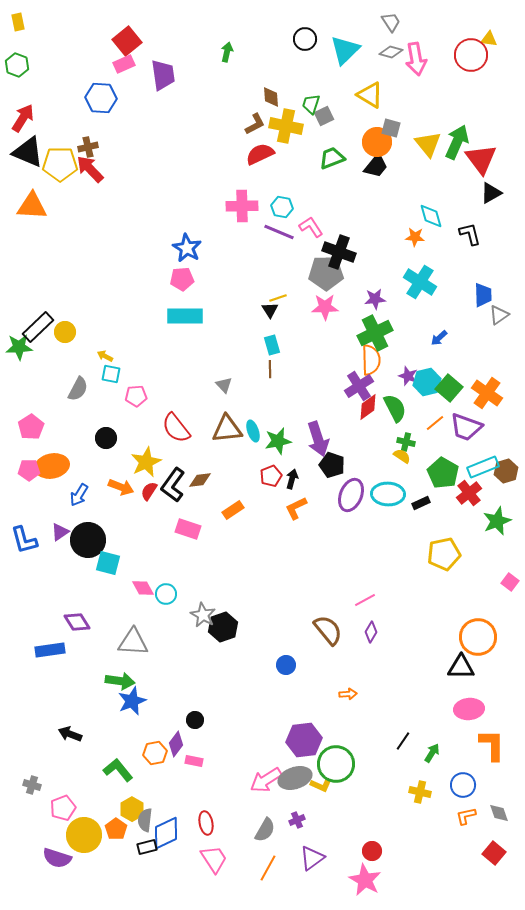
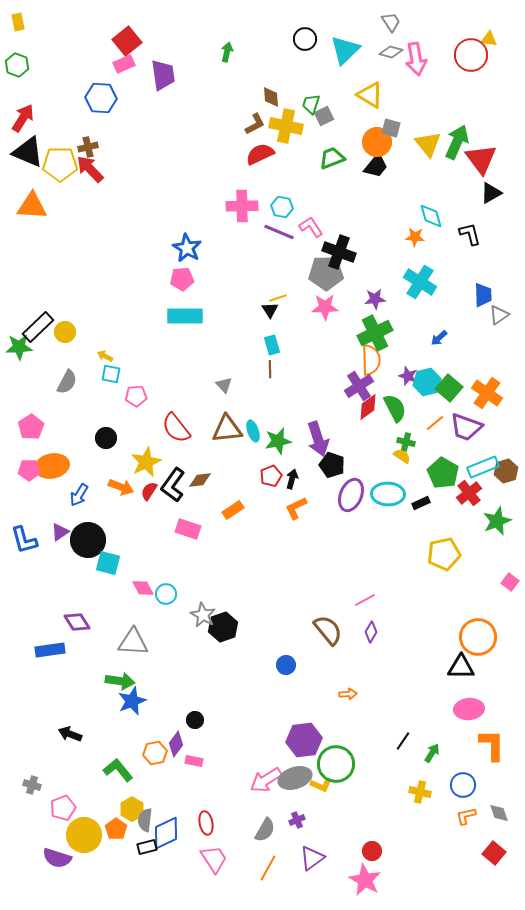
gray semicircle at (78, 389): moved 11 px left, 7 px up
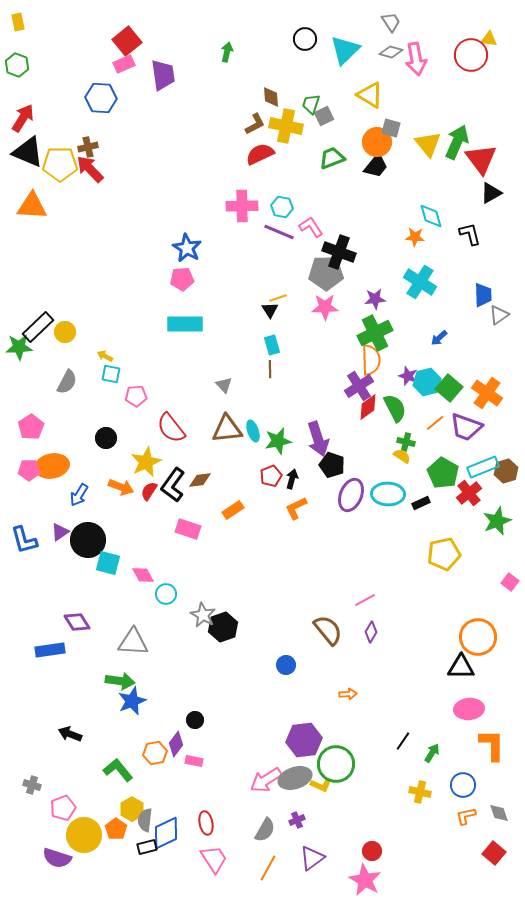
cyan rectangle at (185, 316): moved 8 px down
red semicircle at (176, 428): moved 5 px left
pink diamond at (143, 588): moved 13 px up
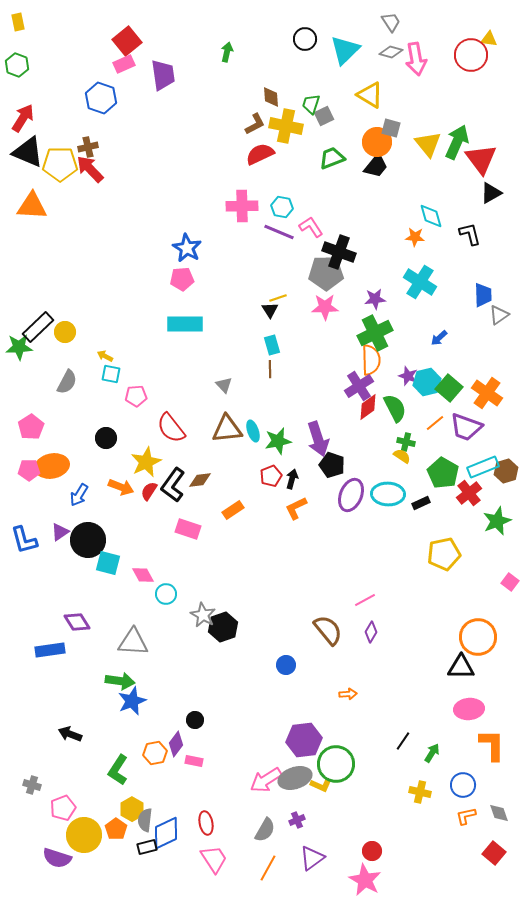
blue hexagon at (101, 98): rotated 16 degrees clockwise
green L-shape at (118, 770): rotated 108 degrees counterclockwise
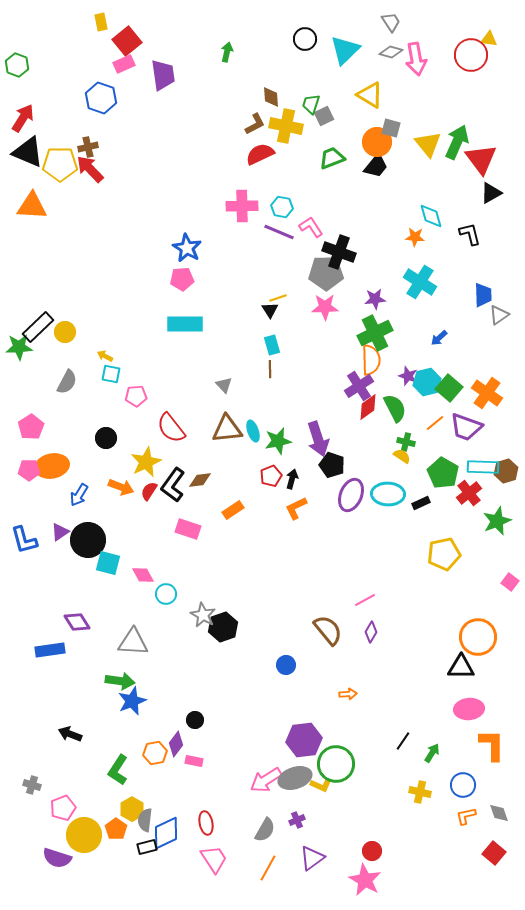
yellow rectangle at (18, 22): moved 83 px right
cyan rectangle at (483, 467): rotated 24 degrees clockwise
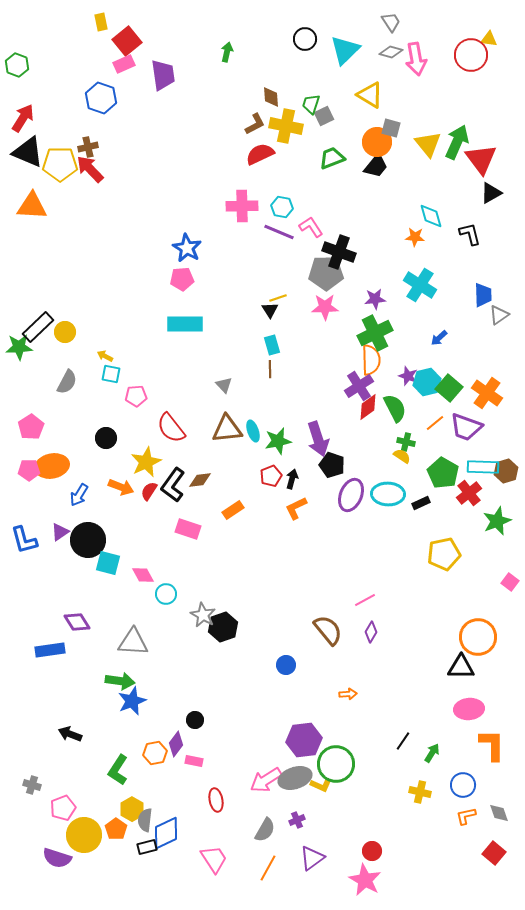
cyan cross at (420, 282): moved 3 px down
red ellipse at (206, 823): moved 10 px right, 23 px up
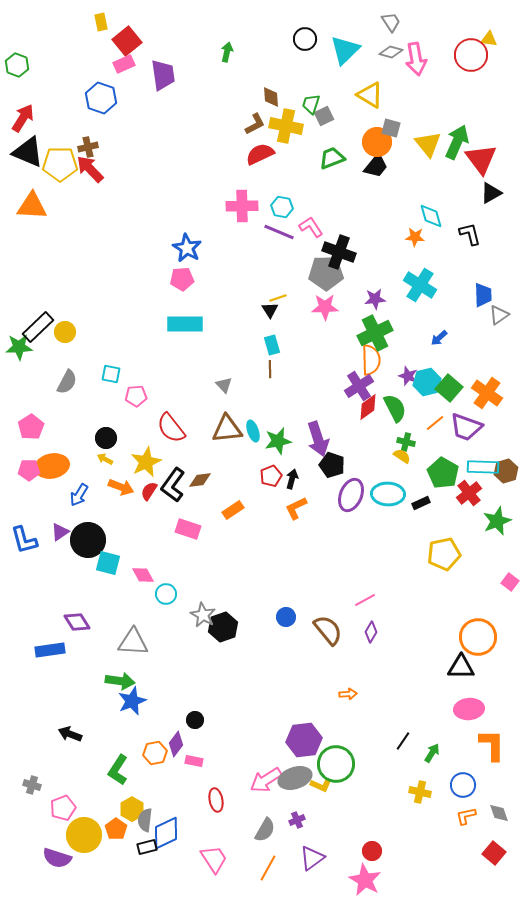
yellow arrow at (105, 356): moved 103 px down
blue circle at (286, 665): moved 48 px up
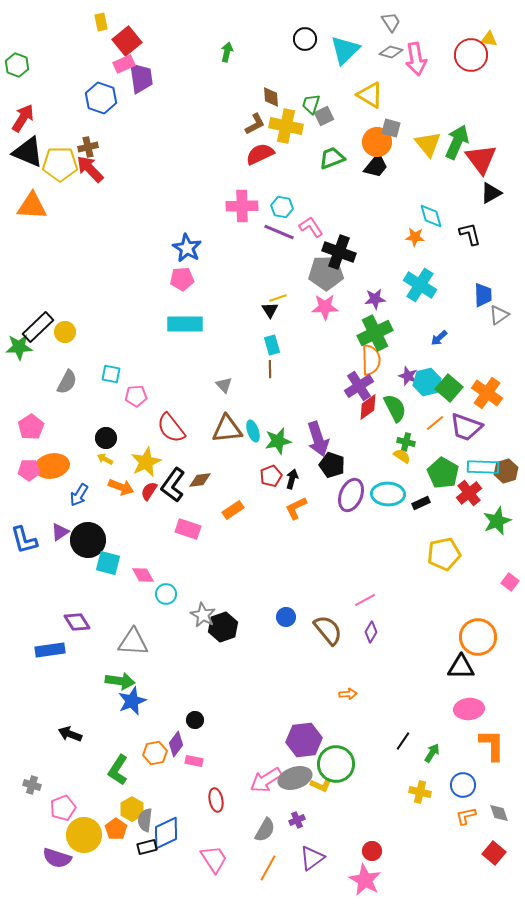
purple trapezoid at (163, 75): moved 22 px left, 3 px down
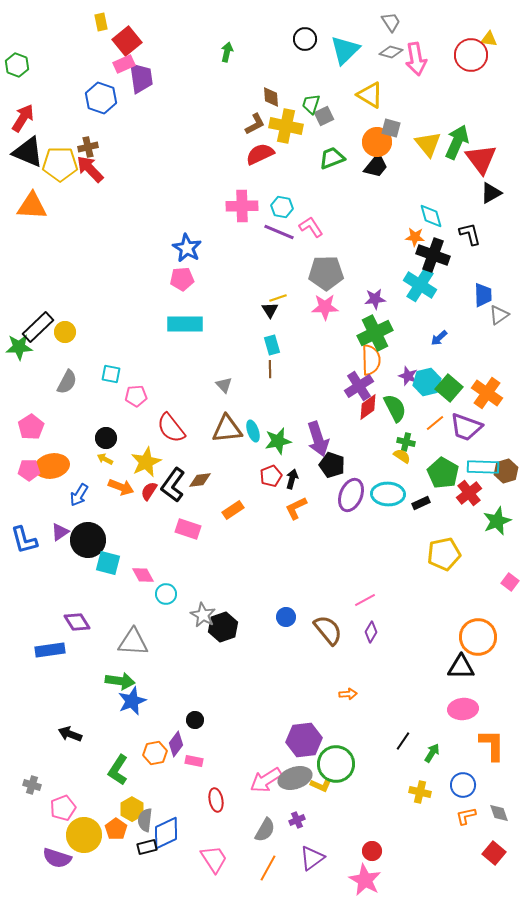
black cross at (339, 252): moved 94 px right, 3 px down
pink ellipse at (469, 709): moved 6 px left
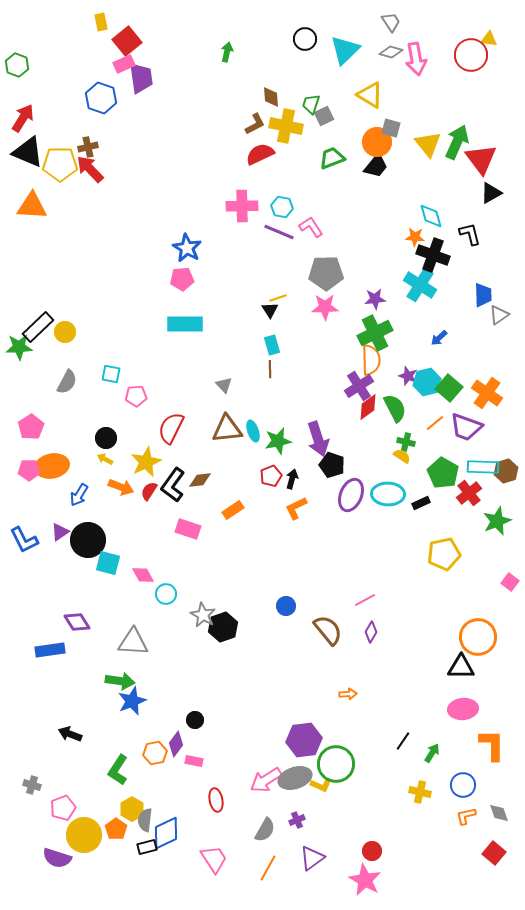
red semicircle at (171, 428): rotated 64 degrees clockwise
blue L-shape at (24, 540): rotated 12 degrees counterclockwise
blue circle at (286, 617): moved 11 px up
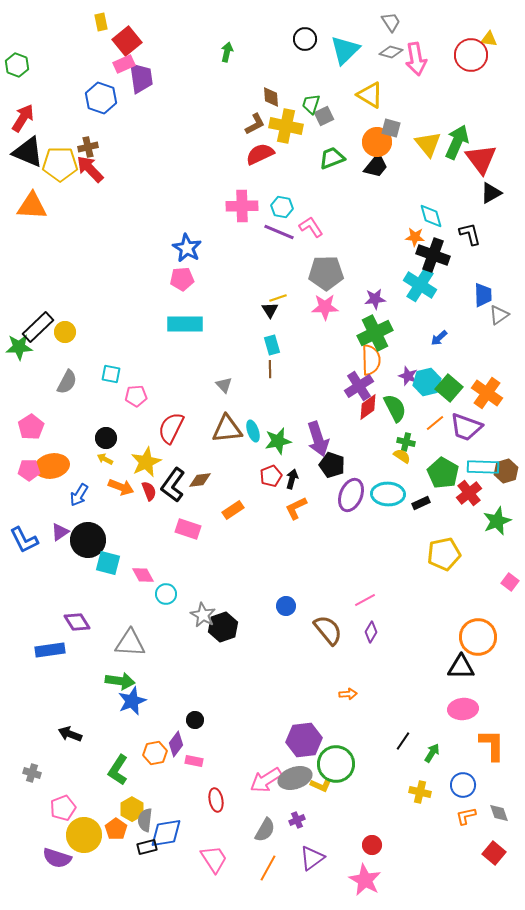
red semicircle at (149, 491): rotated 126 degrees clockwise
gray triangle at (133, 642): moved 3 px left, 1 px down
gray cross at (32, 785): moved 12 px up
blue diamond at (166, 833): rotated 16 degrees clockwise
red circle at (372, 851): moved 6 px up
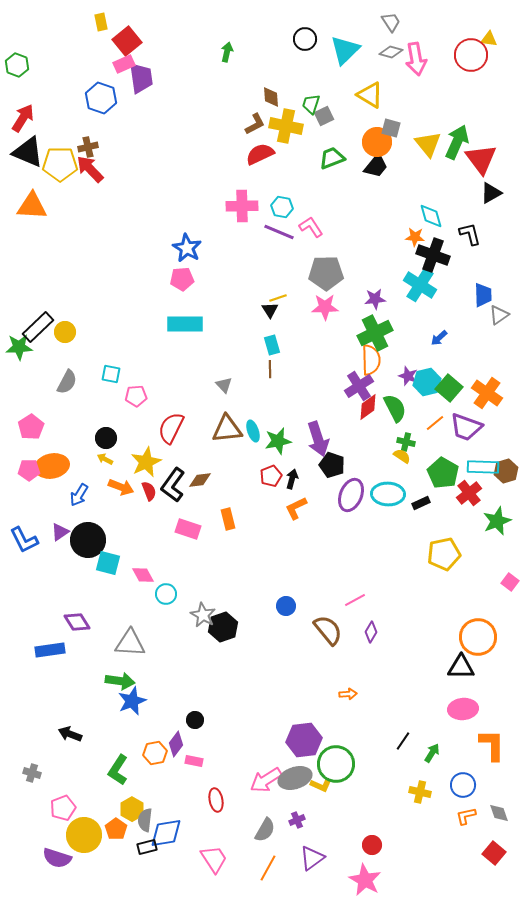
orange rectangle at (233, 510): moved 5 px left, 9 px down; rotated 70 degrees counterclockwise
pink line at (365, 600): moved 10 px left
